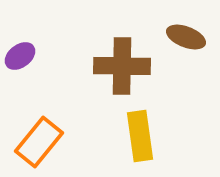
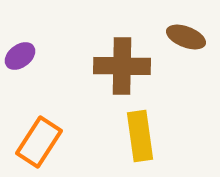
orange rectangle: rotated 6 degrees counterclockwise
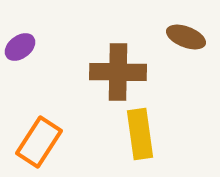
purple ellipse: moved 9 px up
brown cross: moved 4 px left, 6 px down
yellow rectangle: moved 2 px up
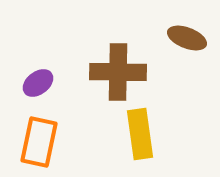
brown ellipse: moved 1 px right, 1 px down
purple ellipse: moved 18 px right, 36 px down
orange rectangle: rotated 21 degrees counterclockwise
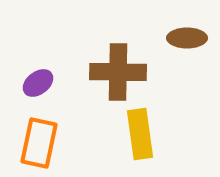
brown ellipse: rotated 21 degrees counterclockwise
orange rectangle: moved 1 px down
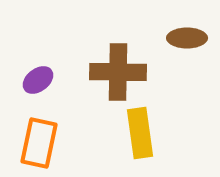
purple ellipse: moved 3 px up
yellow rectangle: moved 1 px up
